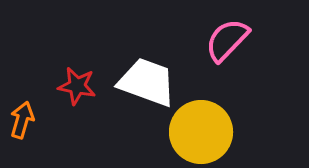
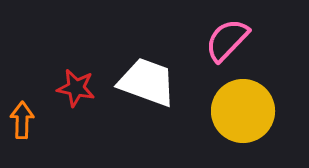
red star: moved 1 px left, 2 px down
orange arrow: rotated 15 degrees counterclockwise
yellow circle: moved 42 px right, 21 px up
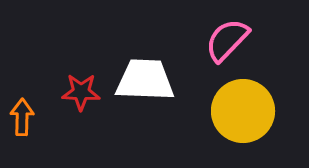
white trapezoid: moved 2 px left, 2 px up; rotated 18 degrees counterclockwise
red star: moved 5 px right, 4 px down; rotated 9 degrees counterclockwise
orange arrow: moved 3 px up
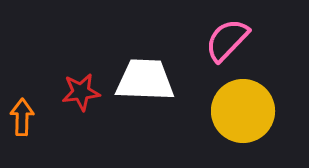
red star: rotated 9 degrees counterclockwise
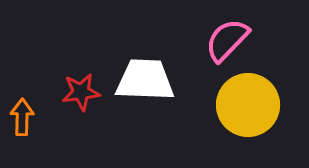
yellow circle: moved 5 px right, 6 px up
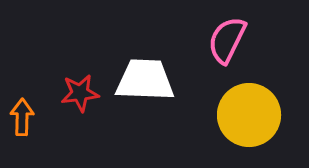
pink semicircle: rotated 18 degrees counterclockwise
red star: moved 1 px left, 1 px down
yellow circle: moved 1 px right, 10 px down
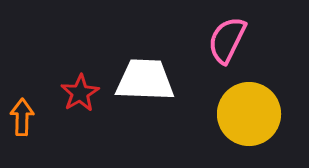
red star: rotated 24 degrees counterclockwise
yellow circle: moved 1 px up
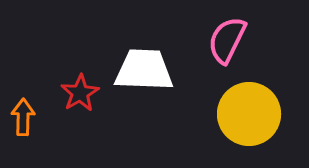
white trapezoid: moved 1 px left, 10 px up
orange arrow: moved 1 px right
